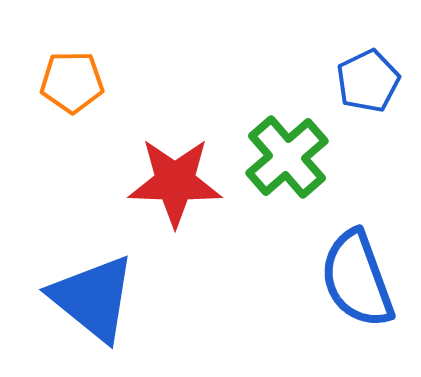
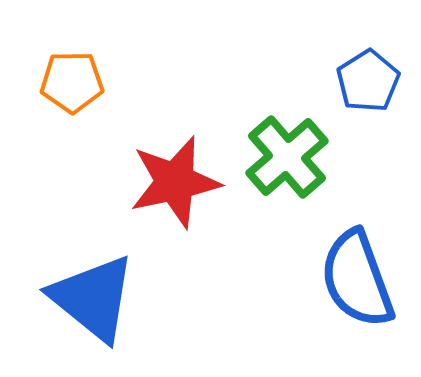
blue pentagon: rotated 6 degrees counterclockwise
red star: rotated 14 degrees counterclockwise
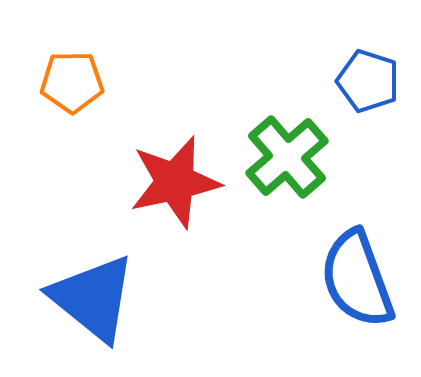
blue pentagon: rotated 22 degrees counterclockwise
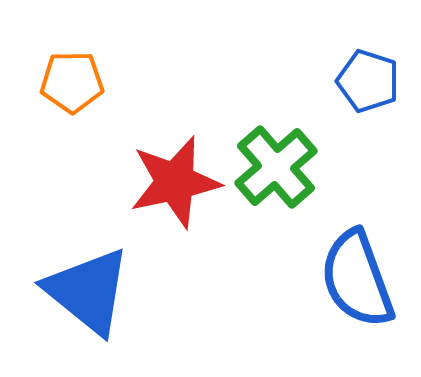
green cross: moved 11 px left, 10 px down
blue triangle: moved 5 px left, 7 px up
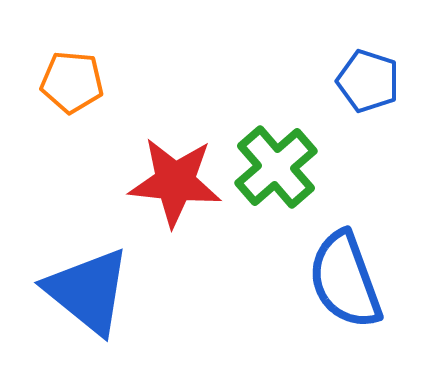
orange pentagon: rotated 6 degrees clockwise
red star: rotated 18 degrees clockwise
blue semicircle: moved 12 px left, 1 px down
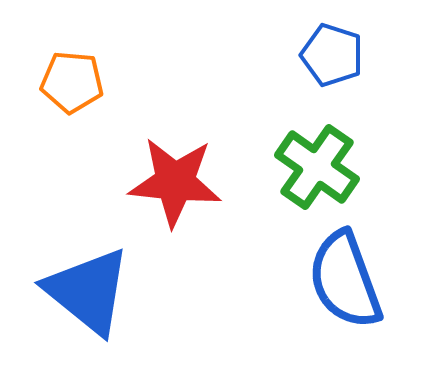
blue pentagon: moved 36 px left, 26 px up
green cross: moved 41 px right; rotated 14 degrees counterclockwise
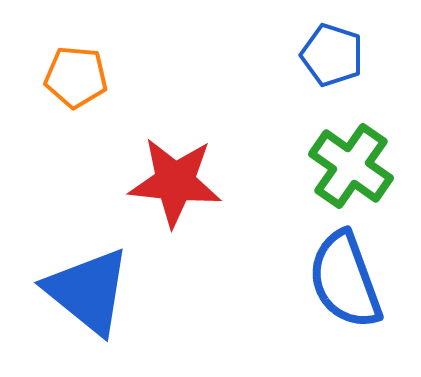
orange pentagon: moved 4 px right, 5 px up
green cross: moved 34 px right, 1 px up
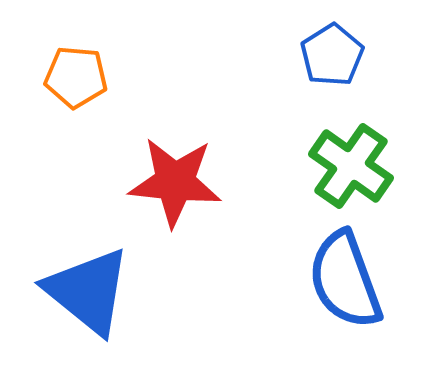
blue pentagon: rotated 22 degrees clockwise
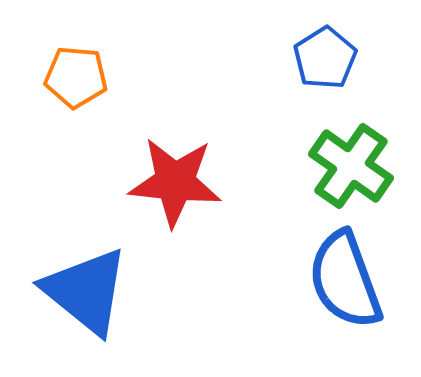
blue pentagon: moved 7 px left, 3 px down
blue triangle: moved 2 px left
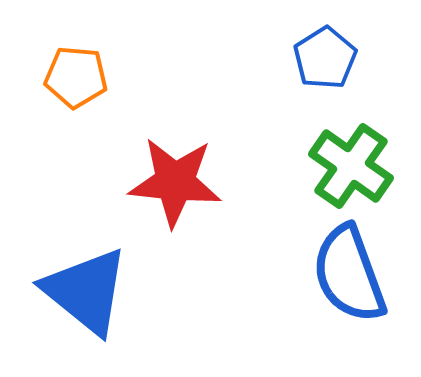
blue semicircle: moved 4 px right, 6 px up
